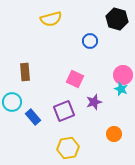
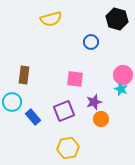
blue circle: moved 1 px right, 1 px down
brown rectangle: moved 1 px left, 3 px down; rotated 12 degrees clockwise
pink square: rotated 18 degrees counterclockwise
orange circle: moved 13 px left, 15 px up
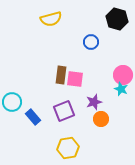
brown rectangle: moved 37 px right
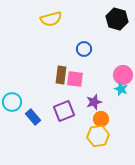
blue circle: moved 7 px left, 7 px down
yellow hexagon: moved 30 px right, 12 px up
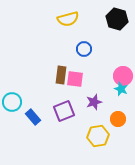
yellow semicircle: moved 17 px right
pink circle: moved 1 px down
orange circle: moved 17 px right
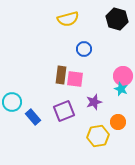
orange circle: moved 3 px down
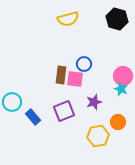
blue circle: moved 15 px down
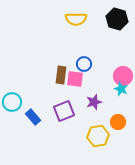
yellow semicircle: moved 8 px right; rotated 15 degrees clockwise
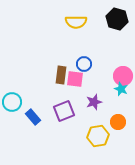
yellow semicircle: moved 3 px down
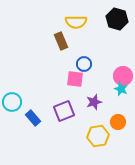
brown rectangle: moved 34 px up; rotated 30 degrees counterclockwise
blue rectangle: moved 1 px down
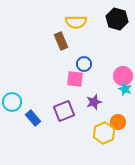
cyan star: moved 4 px right
yellow hexagon: moved 6 px right, 3 px up; rotated 15 degrees counterclockwise
